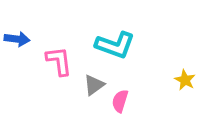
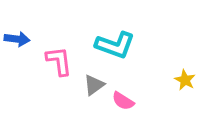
pink semicircle: moved 3 px right; rotated 75 degrees counterclockwise
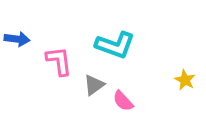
pink semicircle: rotated 15 degrees clockwise
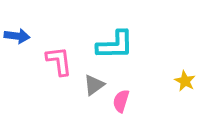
blue arrow: moved 3 px up
cyan L-shape: rotated 21 degrees counterclockwise
yellow star: moved 1 px down
pink semicircle: moved 2 px left; rotated 60 degrees clockwise
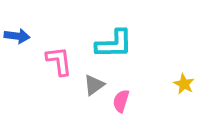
cyan L-shape: moved 1 px left, 1 px up
yellow star: moved 1 px left, 3 px down
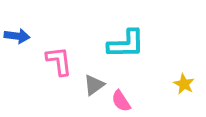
cyan L-shape: moved 12 px right
pink semicircle: rotated 50 degrees counterclockwise
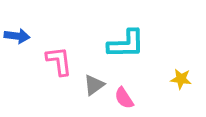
yellow star: moved 3 px left, 5 px up; rotated 20 degrees counterclockwise
pink semicircle: moved 3 px right, 3 px up
